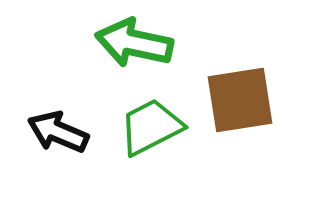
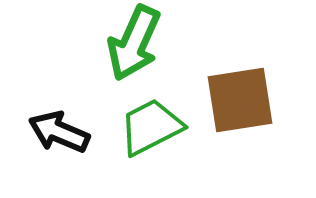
green arrow: rotated 78 degrees counterclockwise
black arrow: moved 1 px right
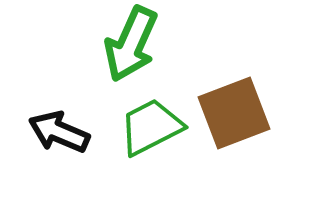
green arrow: moved 3 px left, 1 px down
brown square: moved 6 px left, 13 px down; rotated 12 degrees counterclockwise
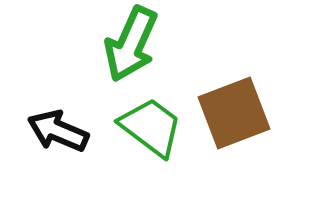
green trapezoid: rotated 64 degrees clockwise
black arrow: moved 1 px left, 1 px up
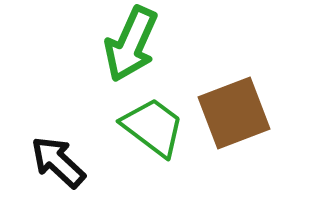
green trapezoid: moved 2 px right
black arrow: moved 31 px down; rotated 20 degrees clockwise
